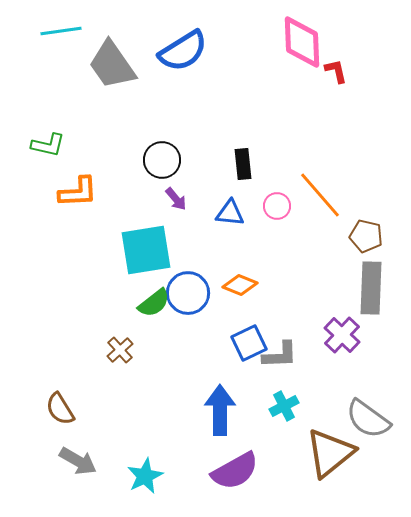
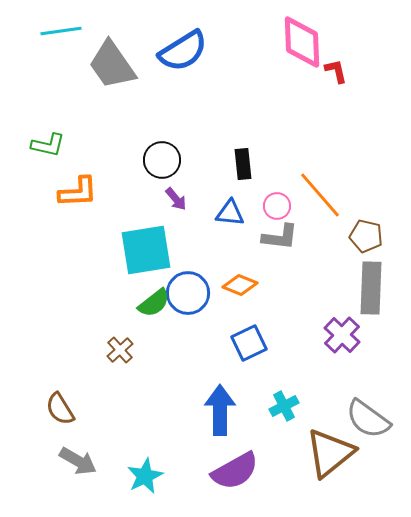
gray L-shape: moved 118 px up; rotated 9 degrees clockwise
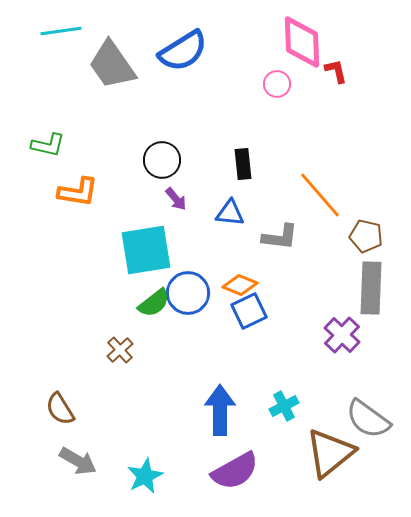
orange L-shape: rotated 12 degrees clockwise
pink circle: moved 122 px up
blue square: moved 32 px up
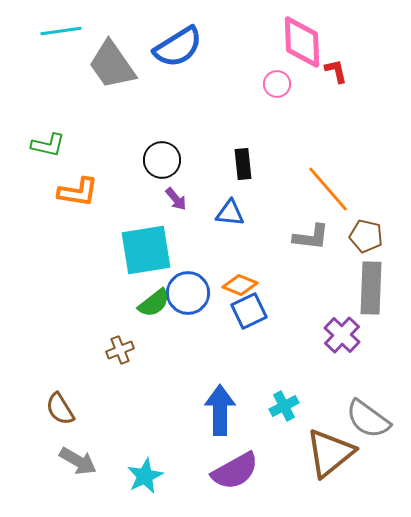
blue semicircle: moved 5 px left, 4 px up
orange line: moved 8 px right, 6 px up
gray L-shape: moved 31 px right
brown cross: rotated 20 degrees clockwise
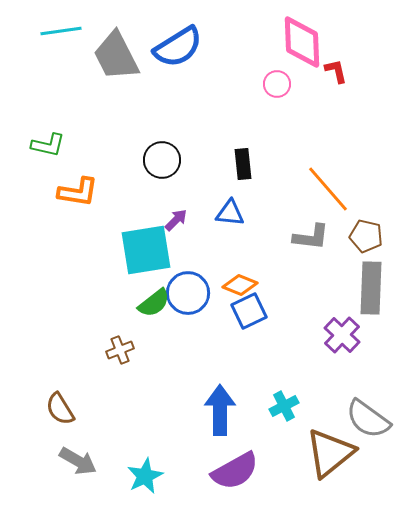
gray trapezoid: moved 4 px right, 9 px up; rotated 8 degrees clockwise
purple arrow: moved 21 px down; rotated 95 degrees counterclockwise
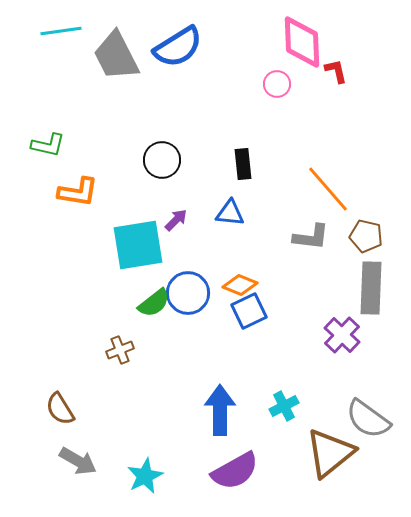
cyan square: moved 8 px left, 5 px up
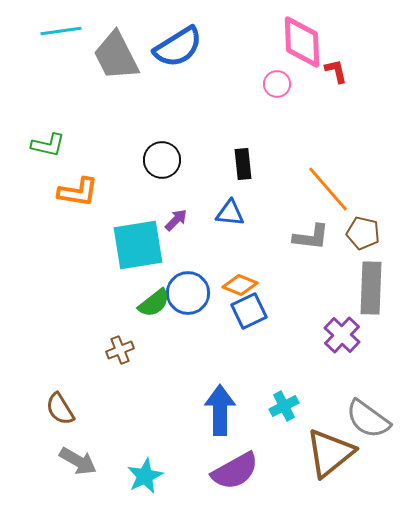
brown pentagon: moved 3 px left, 3 px up
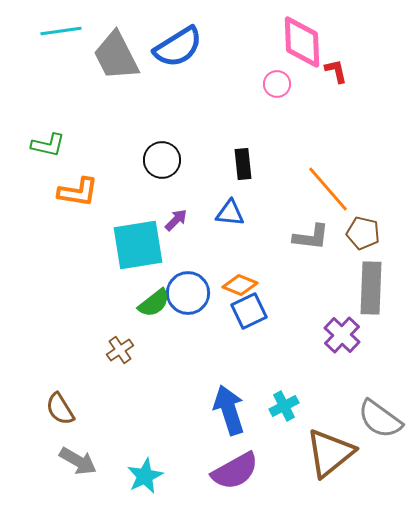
brown cross: rotated 12 degrees counterclockwise
blue arrow: moved 9 px right; rotated 18 degrees counterclockwise
gray semicircle: moved 12 px right
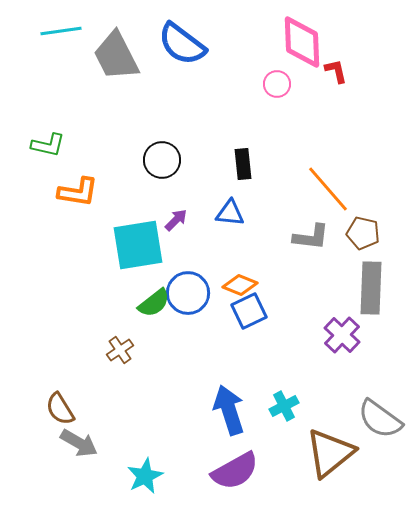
blue semicircle: moved 4 px right, 3 px up; rotated 69 degrees clockwise
gray arrow: moved 1 px right, 18 px up
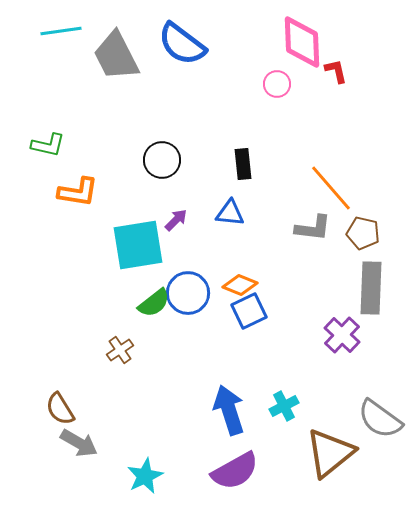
orange line: moved 3 px right, 1 px up
gray L-shape: moved 2 px right, 9 px up
